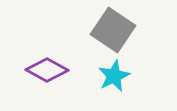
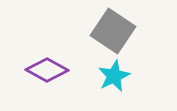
gray square: moved 1 px down
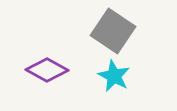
cyan star: rotated 20 degrees counterclockwise
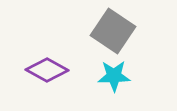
cyan star: rotated 28 degrees counterclockwise
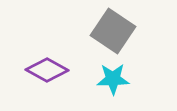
cyan star: moved 1 px left, 3 px down
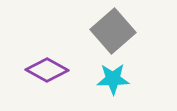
gray square: rotated 15 degrees clockwise
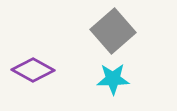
purple diamond: moved 14 px left
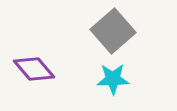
purple diamond: moved 1 px right, 1 px up; rotated 21 degrees clockwise
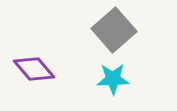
gray square: moved 1 px right, 1 px up
